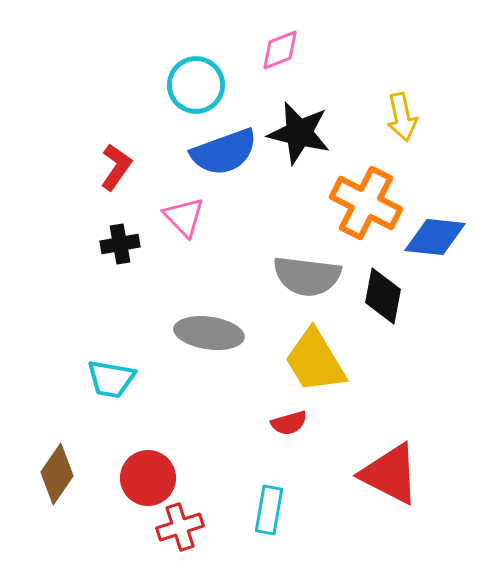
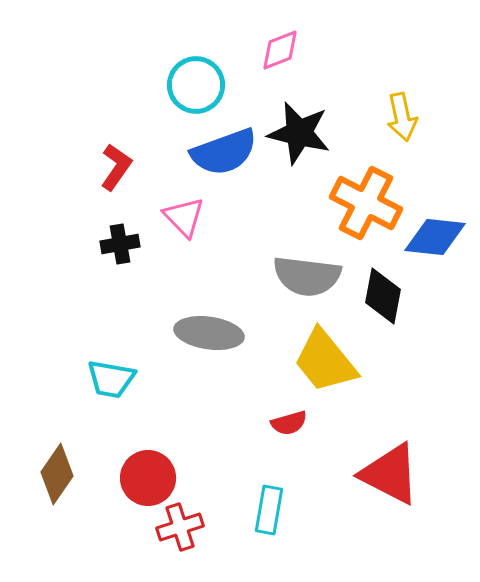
yellow trapezoid: moved 10 px right; rotated 8 degrees counterclockwise
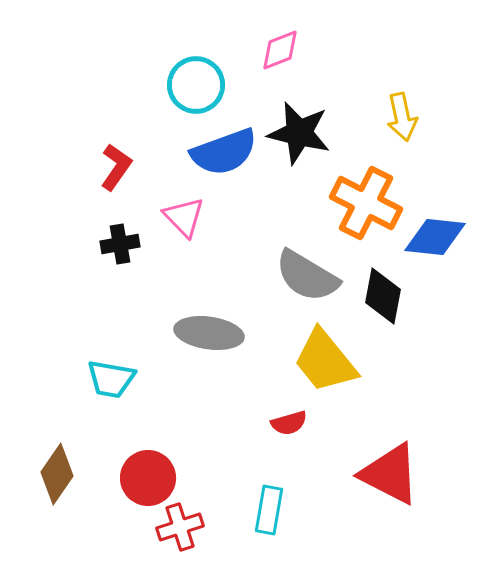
gray semicircle: rotated 24 degrees clockwise
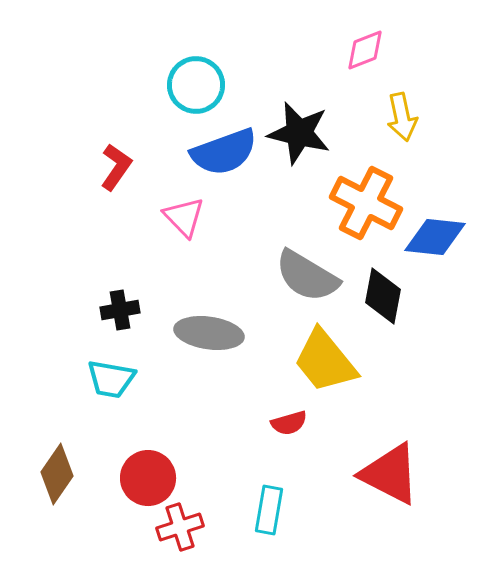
pink diamond: moved 85 px right
black cross: moved 66 px down
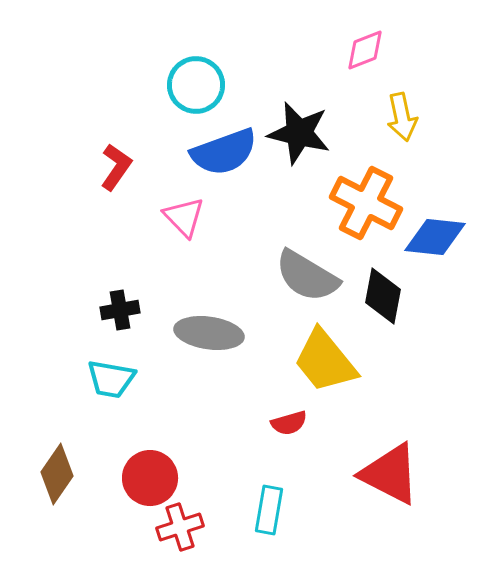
red circle: moved 2 px right
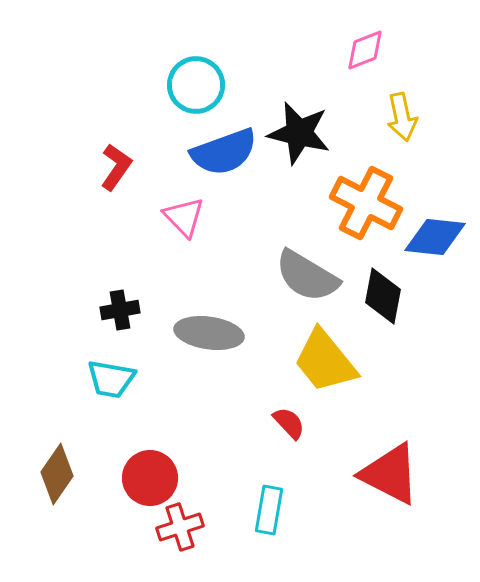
red semicircle: rotated 117 degrees counterclockwise
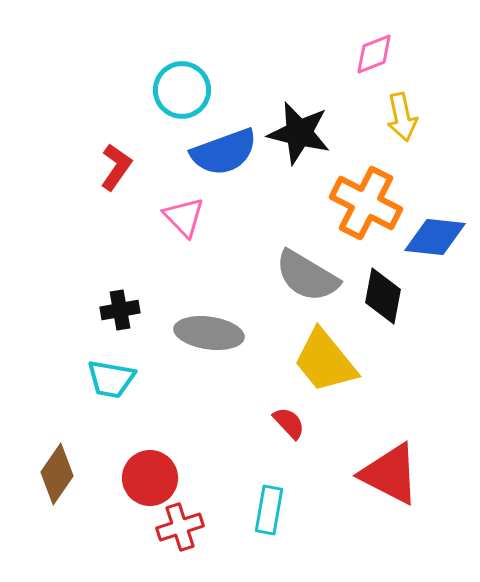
pink diamond: moved 9 px right, 4 px down
cyan circle: moved 14 px left, 5 px down
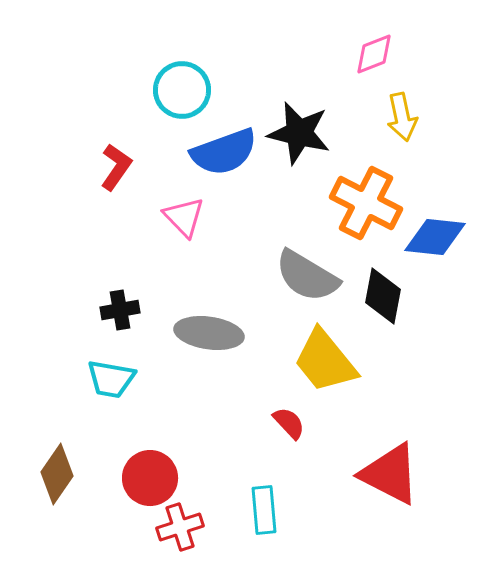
cyan rectangle: moved 5 px left; rotated 15 degrees counterclockwise
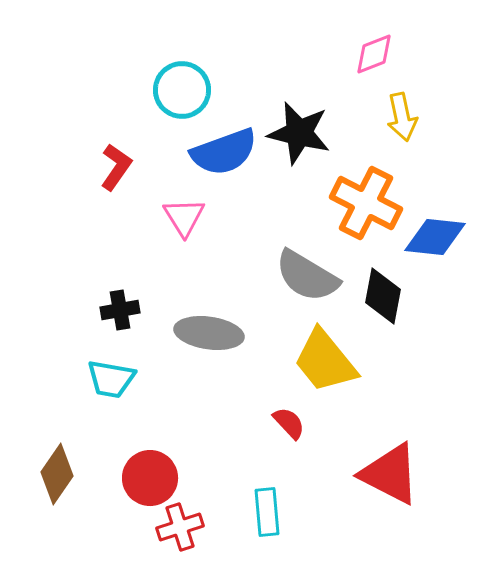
pink triangle: rotated 12 degrees clockwise
cyan rectangle: moved 3 px right, 2 px down
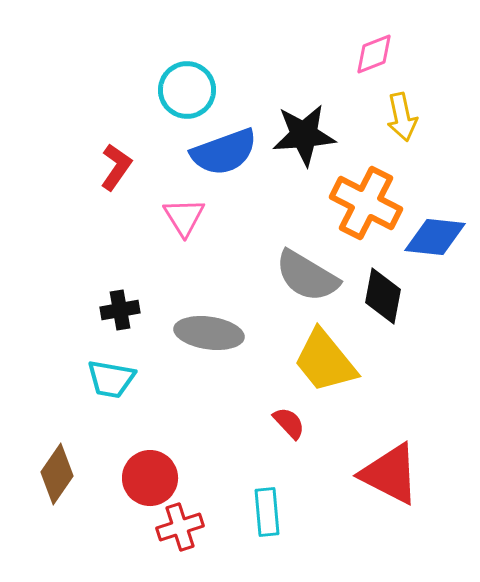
cyan circle: moved 5 px right
black star: moved 5 px right, 2 px down; rotated 18 degrees counterclockwise
